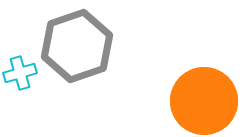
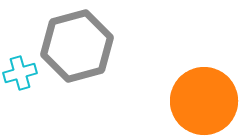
gray hexagon: rotated 4 degrees clockwise
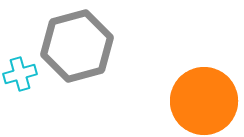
cyan cross: moved 1 px down
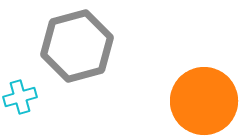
cyan cross: moved 23 px down
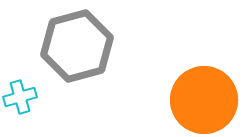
orange circle: moved 1 px up
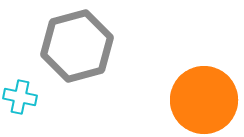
cyan cross: rotated 28 degrees clockwise
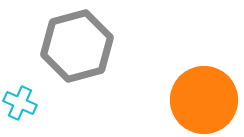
cyan cross: moved 6 px down; rotated 12 degrees clockwise
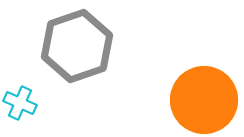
gray hexagon: rotated 4 degrees counterclockwise
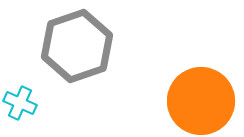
orange circle: moved 3 px left, 1 px down
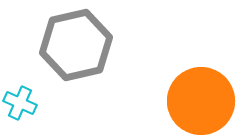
gray hexagon: moved 1 px left, 1 px up; rotated 6 degrees clockwise
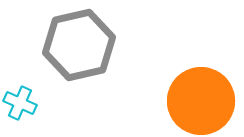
gray hexagon: moved 3 px right
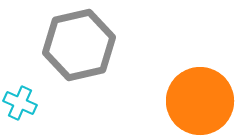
orange circle: moved 1 px left
